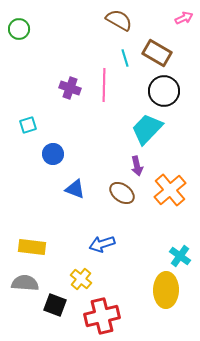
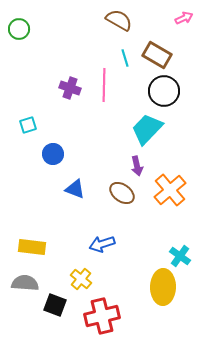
brown rectangle: moved 2 px down
yellow ellipse: moved 3 px left, 3 px up
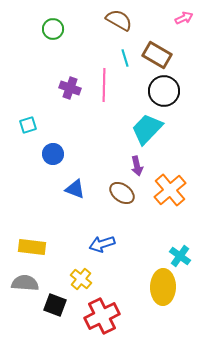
green circle: moved 34 px right
red cross: rotated 12 degrees counterclockwise
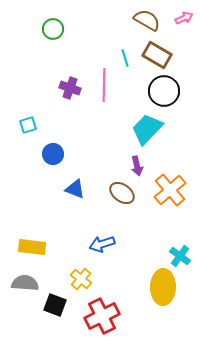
brown semicircle: moved 28 px right
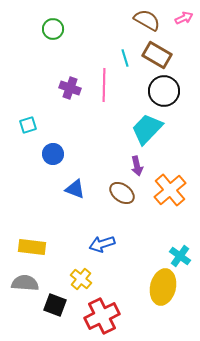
yellow ellipse: rotated 12 degrees clockwise
